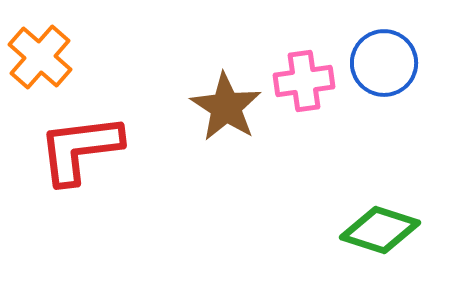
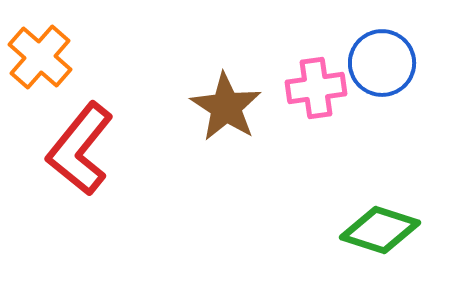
blue circle: moved 2 px left
pink cross: moved 12 px right, 7 px down
red L-shape: rotated 44 degrees counterclockwise
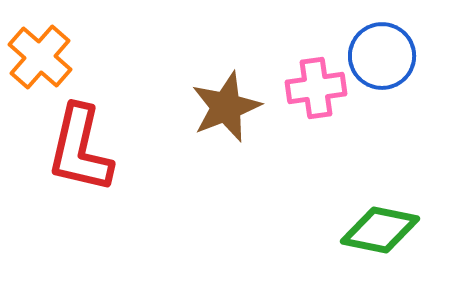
blue circle: moved 7 px up
brown star: rotated 18 degrees clockwise
red L-shape: rotated 26 degrees counterclockwise
green diamond: rotated 6 degrees counterclockwise
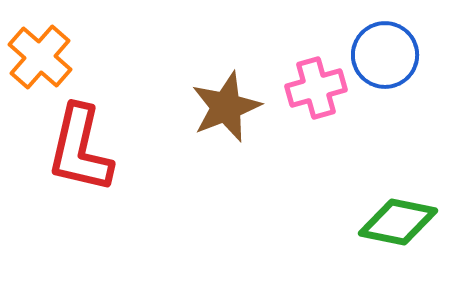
blue circle: moved 3 px right, 1 px up
pink cross: rotated 8 degrees counterclockwise
green diamond: moved 18 px right, 8 px up
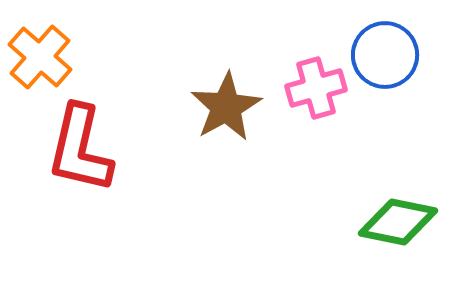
brown star: rotated 8 degrees counterclockwise
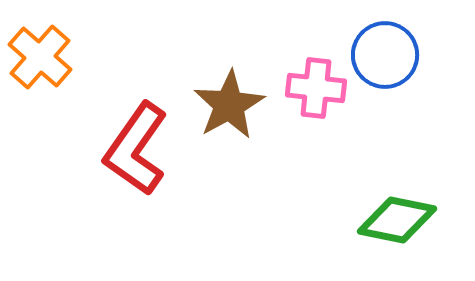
pink cross: rotated 22 degrees clockwise
brown star: moved 3 px right, 2 px up
red L-shape: moved 56 px right; rotated 22 degrees clockwise
green diamond: moved 1 px left, 2 px up
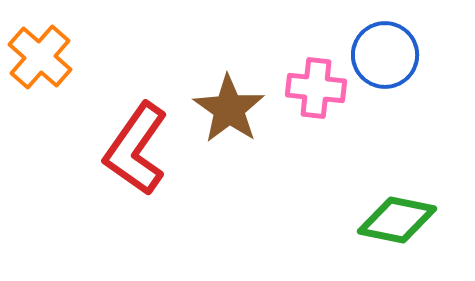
brown star: moved 4 px down; rotated 8 degrees counterclockwise
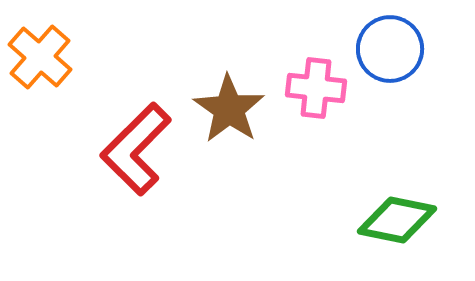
blue circle: moved 5 px right, 6 px up
red L-shape: rotated 10 degrees clockwise
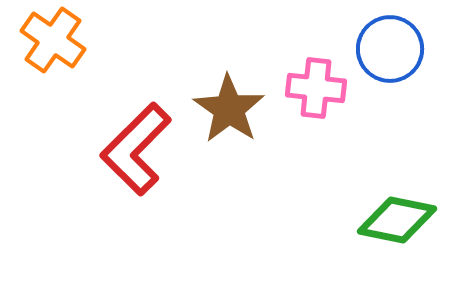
orange cross: moved 13 px right, 17 px up; rotated 6 degrees counterclockwise
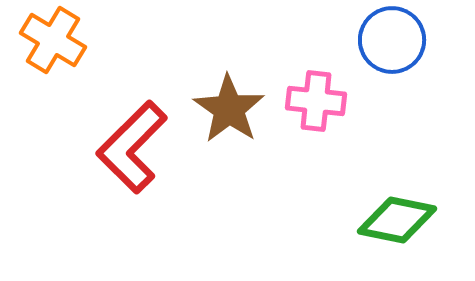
orange cross: rotated 4 degrees counterclockwise
blue circle: moved 2 px right, 9 px up
pink cross: moved 13 px down
red L-shape: moved 4 px left, 2 px up
